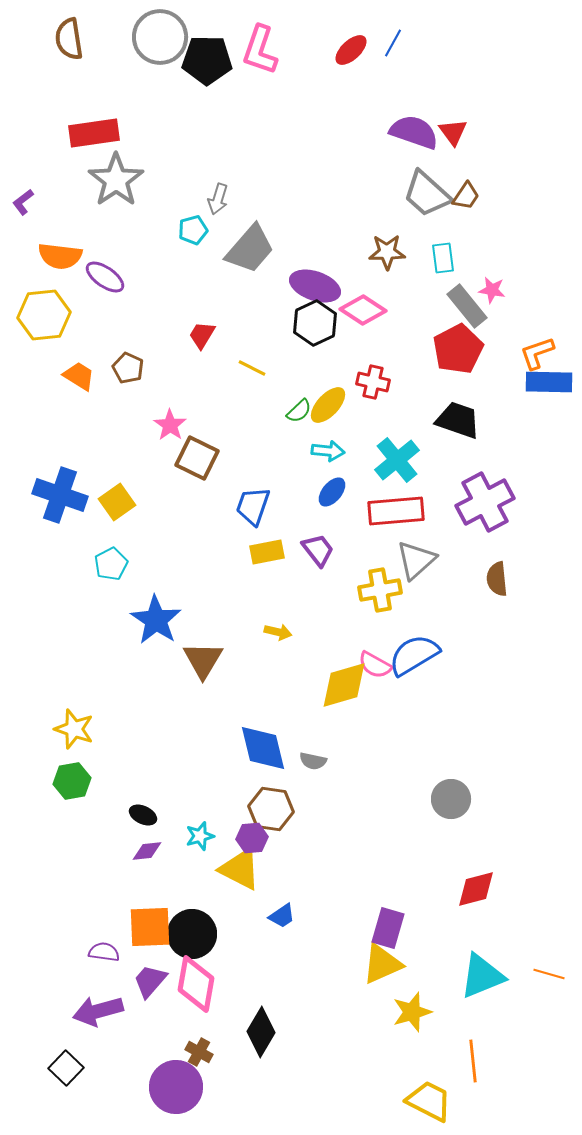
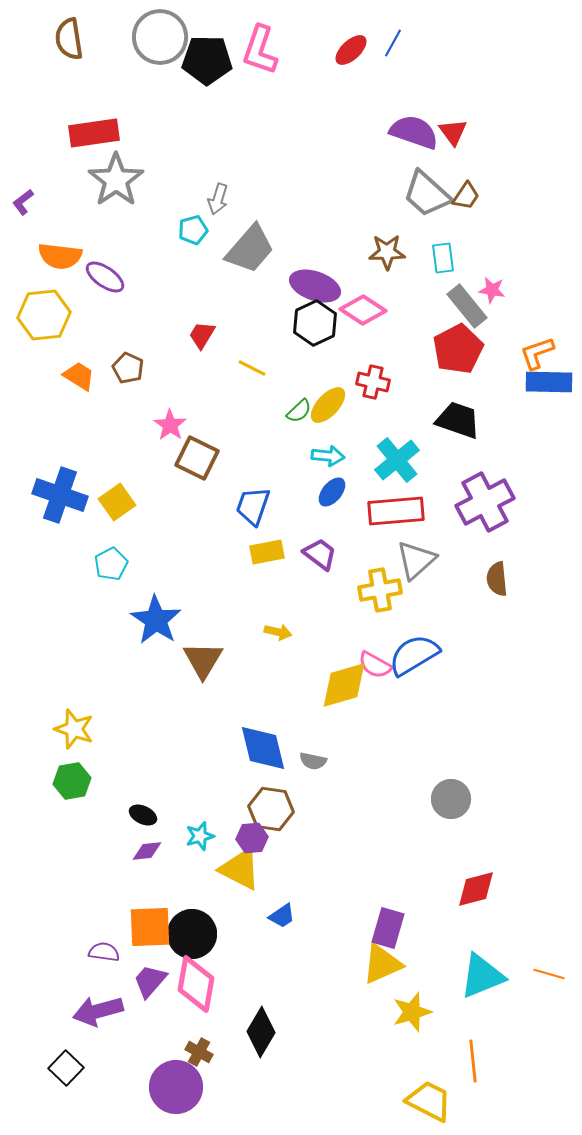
cyan arrow at (328, 451): moved 5 px down
purple trapezoid at (318, 550): moved 2 px right, 4 px down; rotated 15 degrees counterclockwise
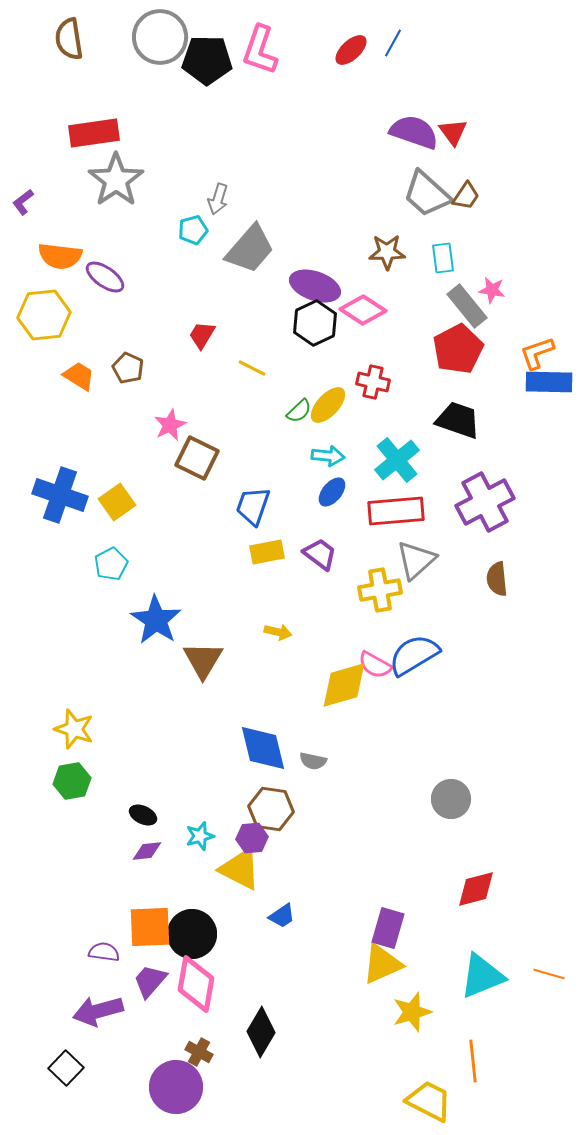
pink star at (170, 425): rotated 12 degrees clockwise
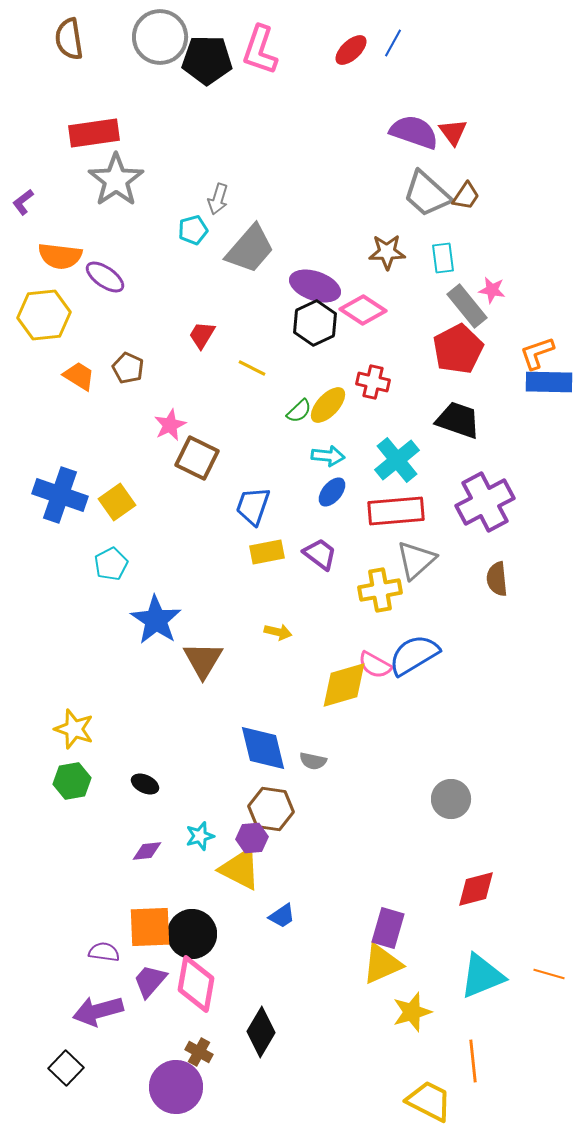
black ellipse at (143, 815): moved 2 px right, 31 px up
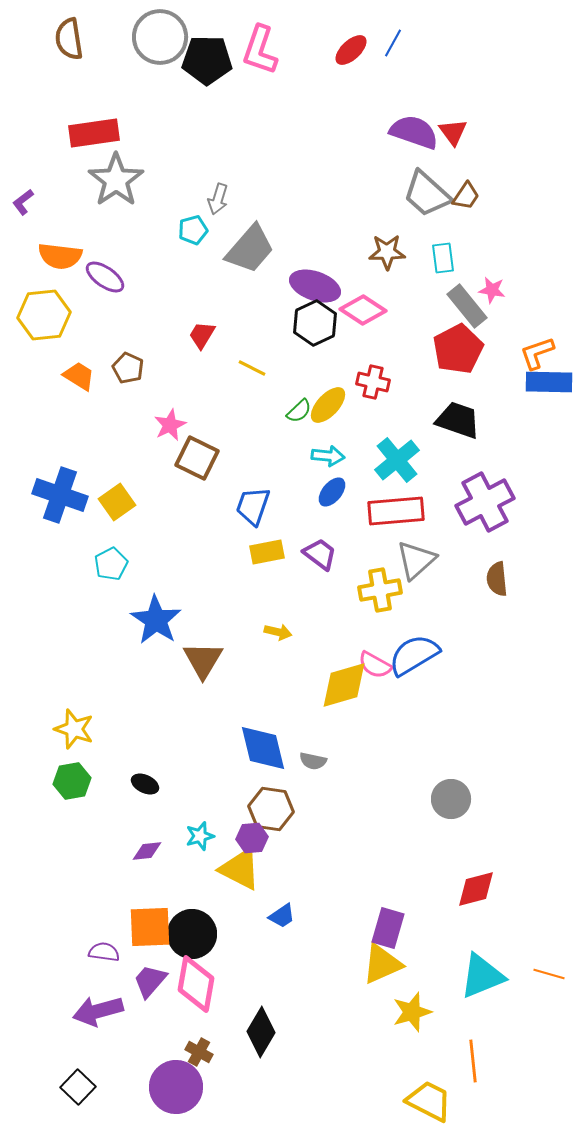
black square at (66, 1068): moved 12 px right, 19 px down
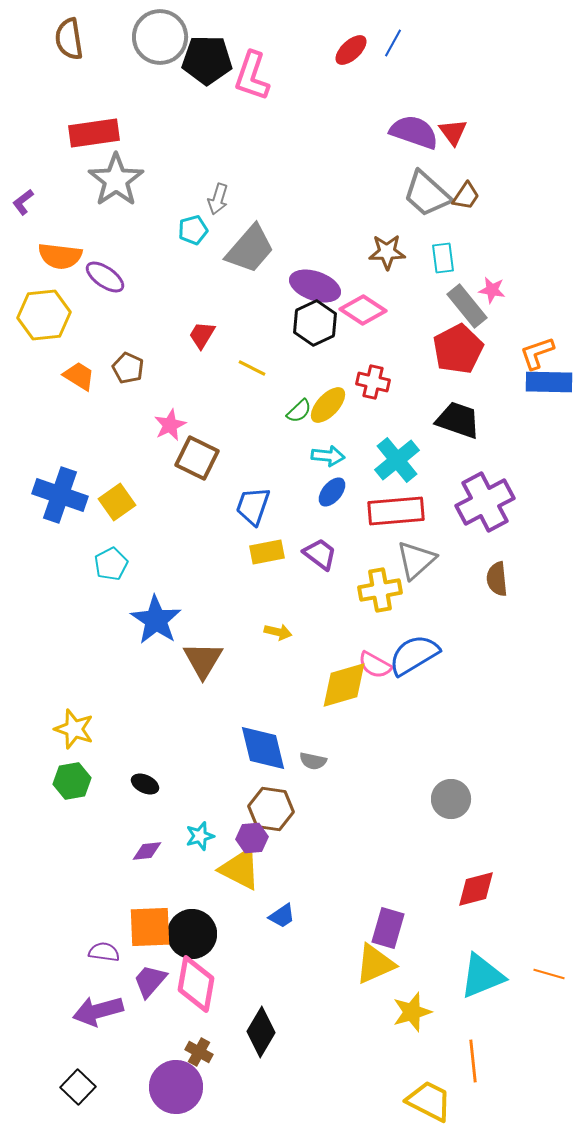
pink L-shape at (260, 50): moved 8 px left, 26 px down
yellow triangle at (382, 964): moved 7 px left
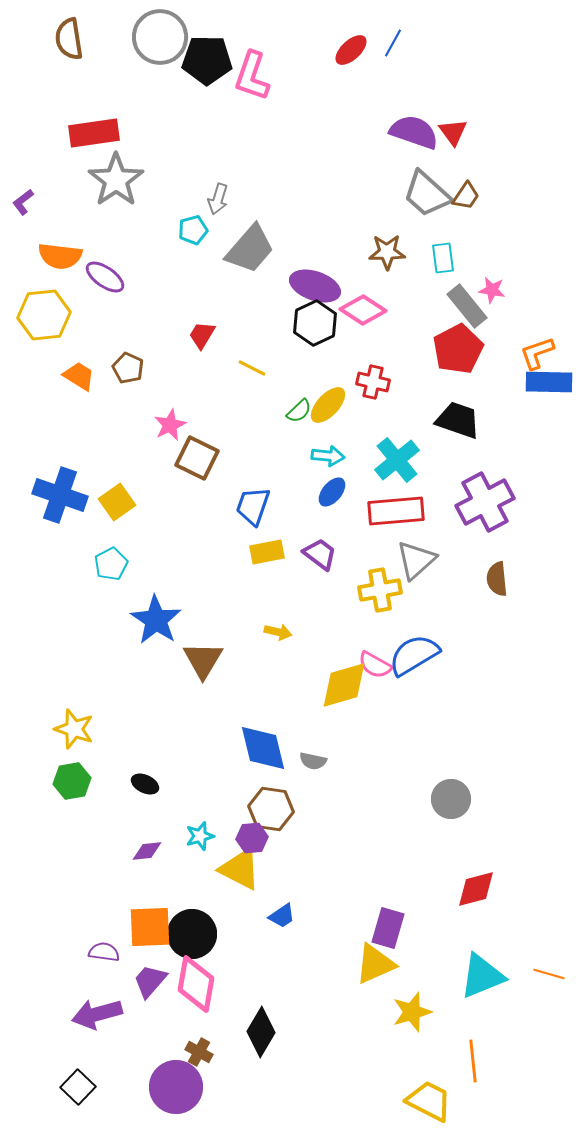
purple arrow at (98, 1011): moved 1 px left, 3 px down
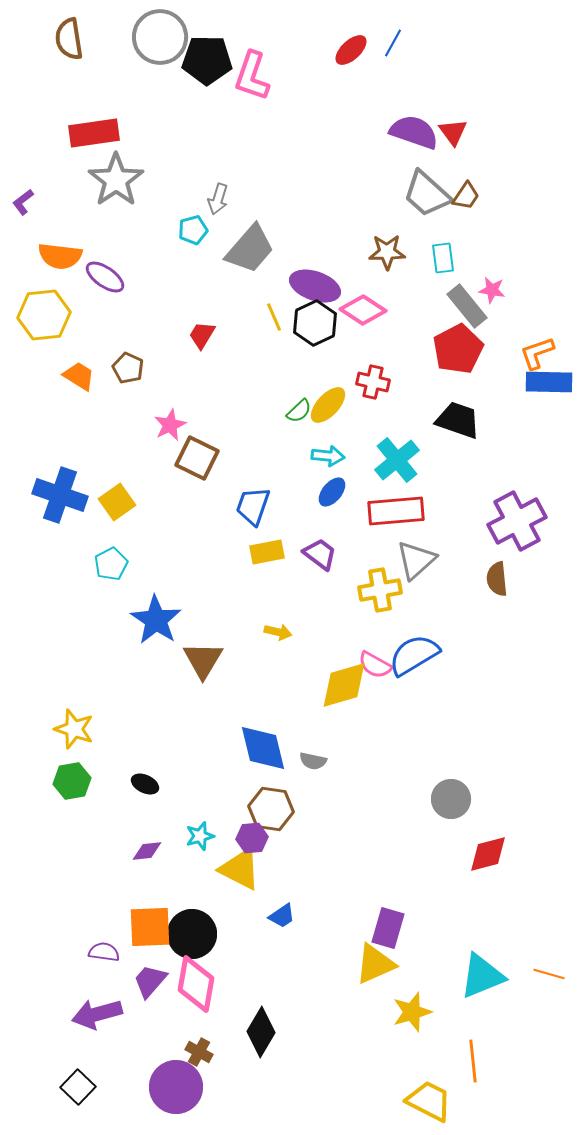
yellow line at (252, 368): moved 22 px right, 51 px up; rotated 40 degrees clockwise
purple cross at (485, 502): moved 32 px right, 19 px down
red diamond at (476, 889): moved 12 px right, 35 px up
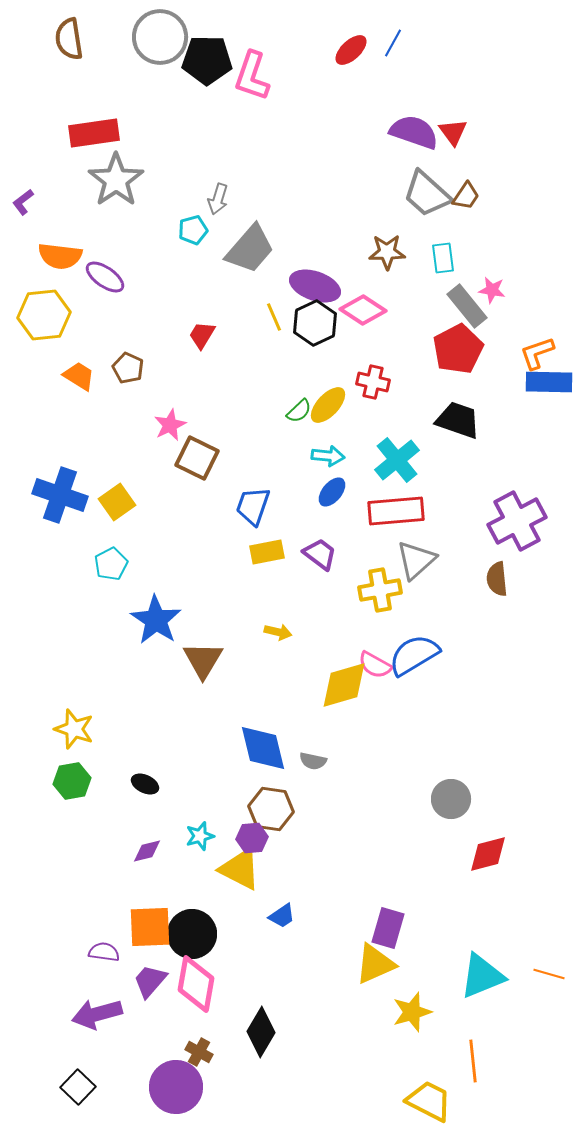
purple diamond at (147, 851): rotated 8 degrees counterclockwise
